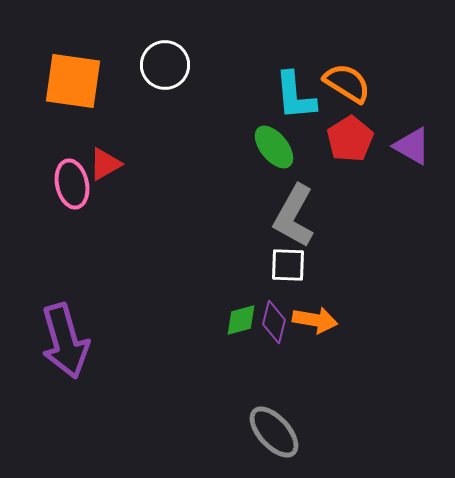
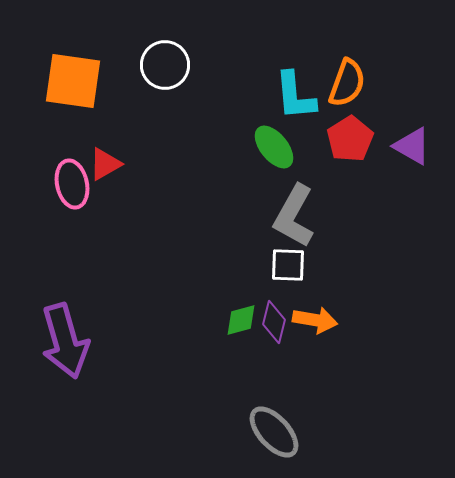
orange semicircle: rotated 78 degrees clockwise
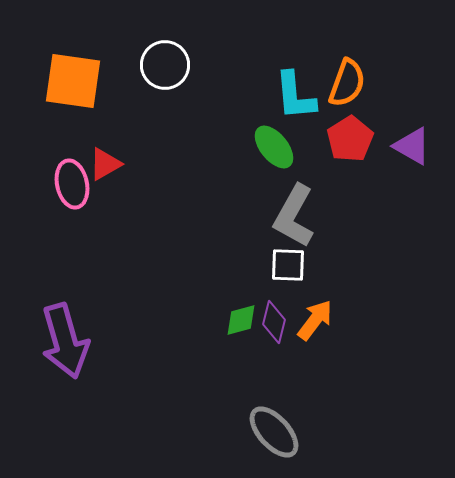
orange arrow: rotated 63 degrees counterclockwise
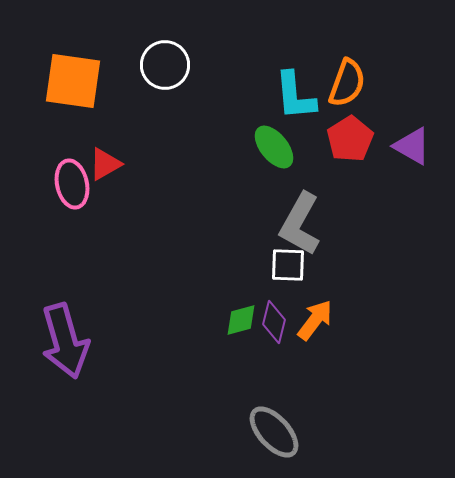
gray L-shape: moved 6 px right, 8 px down
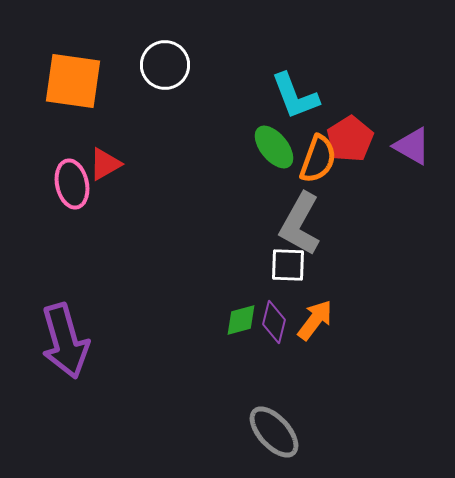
orange semicircle: moved 29 px left, 76 px down
cyan L-shape: rotated 16 degrees counterclockwise
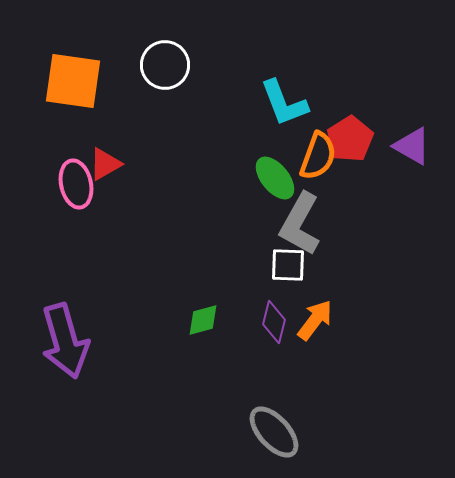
cyan L-shape: moved 11 px left, 7 px down
green ellipse: moved 1 px right, 31 px down
orange semicircle: moved 3 px up
pink ellipse: moved 4 px right
green diamond: moved 38 px left
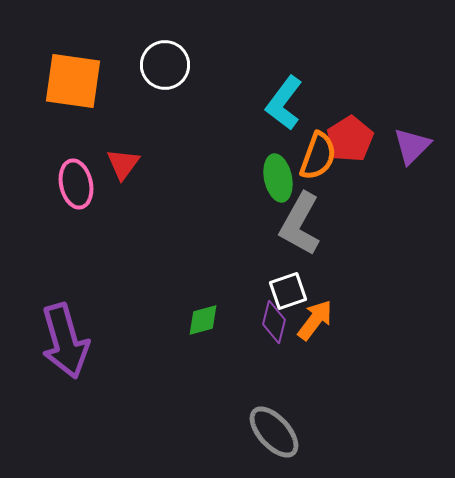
cyan L-shape: rotated 58 degrees clockwise
purple triangle: rotated 45 degrees clockwise
red triangle: moved 18 px right; rotated 24 degrees counterclockwise
green ellipse: moved 3 px right; rotated 27 degrees clockwise
white square: moved 26 px down; rotated 21 degrees counterclockwise
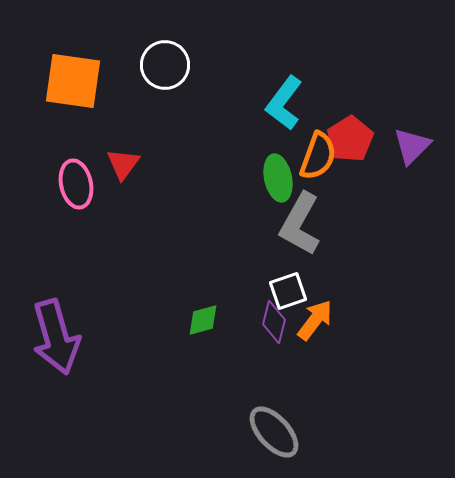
purple arrow: moved 9 px left, 4 px up
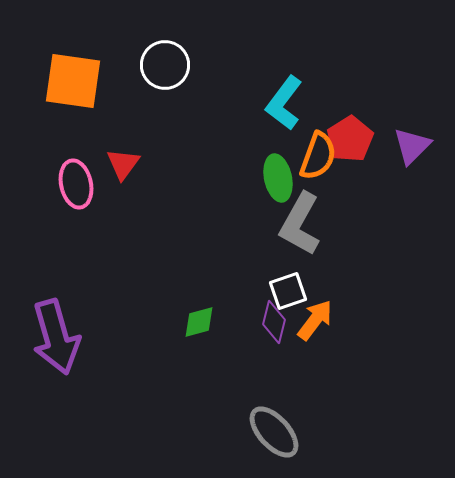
green diamond: moved 4 px left, 2 px down
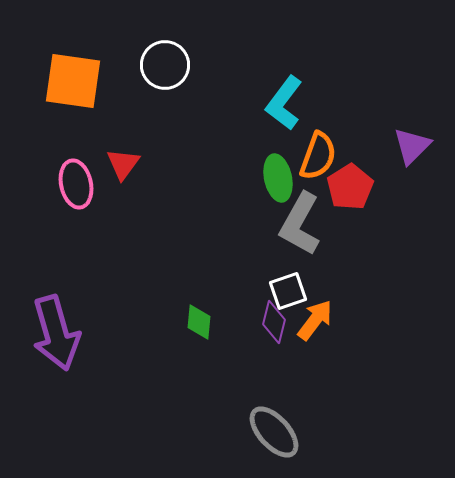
red pentagon: moved 48 px down
green diamond: rotated 69 degrees counterclockwise
purple arrow: moved 4 px up
